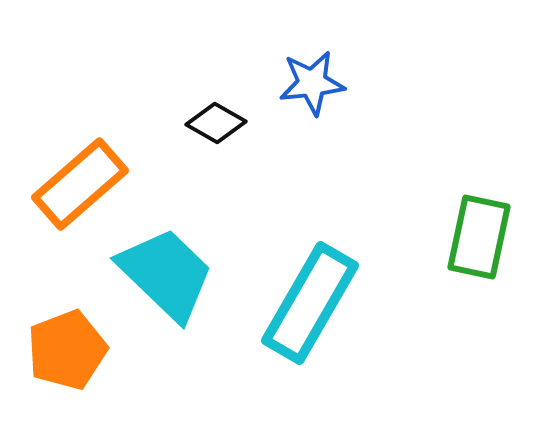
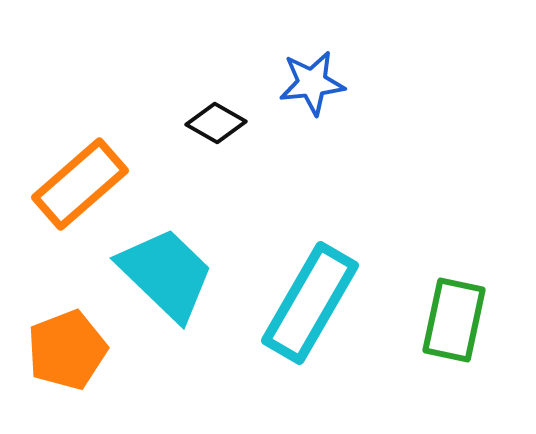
green rectangle: moved 25 px left, 83 px down
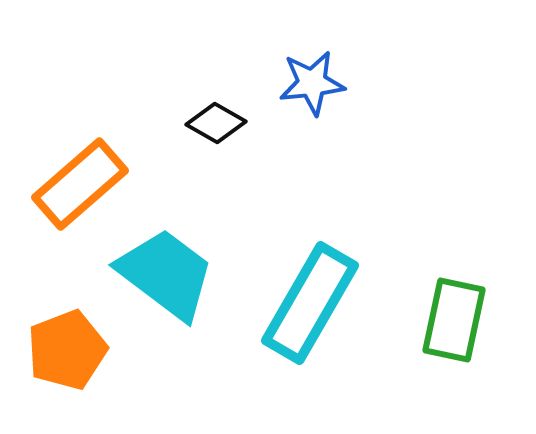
cyan trapezoid: rotated 7 degrees counterclockwise
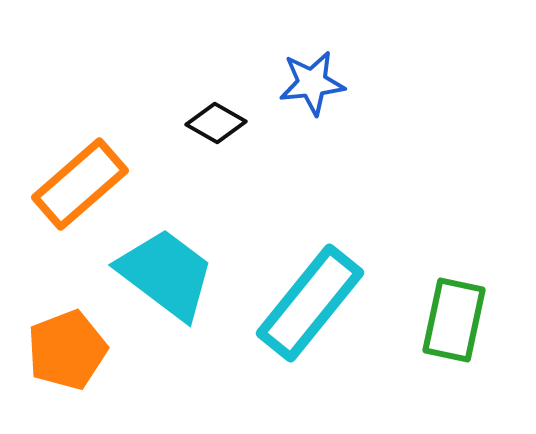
cyan rectangle: rotated 9 degrees clockwise
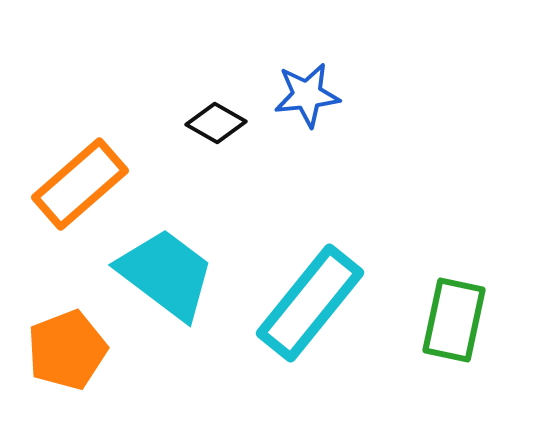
blue star: moved 5 px left, 12 px down
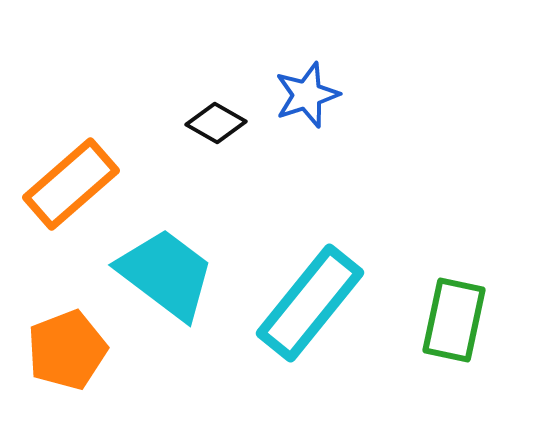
blue star: rotated 12 degrees counterclockwise
orange rectangle: moved 9 px left
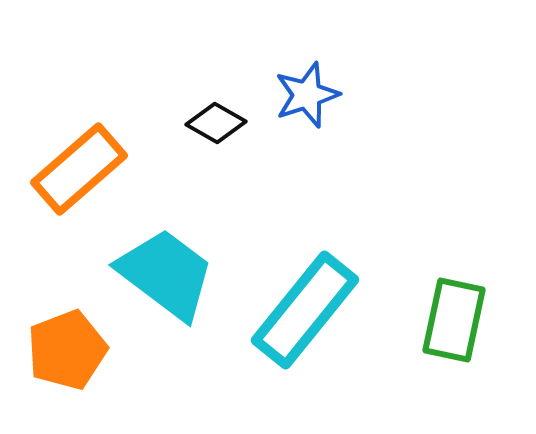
orange rectangle: moved 8 px right, 15 px up
cyan rectangle: moved 5 px left, 7 px down
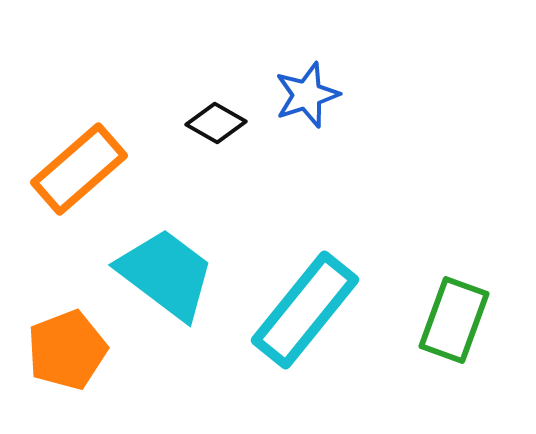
green rectangle: rotated 8 degrees clockwise
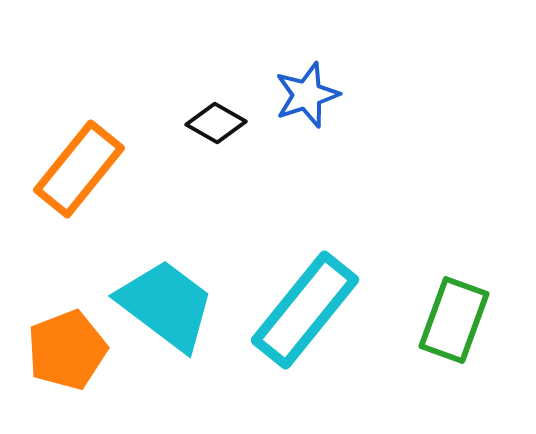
orange rectangle: rotated 10 degrees counterclockwise
cyan trapezoid: moved 31 px down
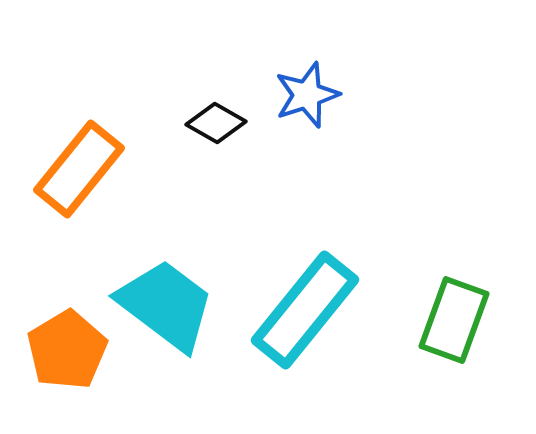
orange pentagon: rotated 10 degrees counterclockwise
